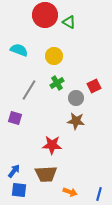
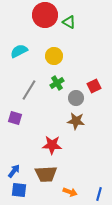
cyan semicircle: moved 1 px down; rotated 48 degrees counterclockwise
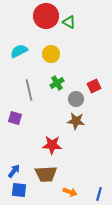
red circle: moved 1 px right, 1 px down
yellow circle: moved 3 px left, 2 px up
gray line: rotated 45 degrees counterclockwise
gray circle: moved 1 px down
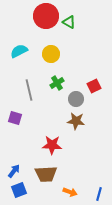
blue square: rotated 28 degrees counterclockwise
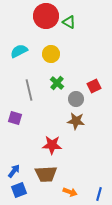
green cross: rotated 16 degrees counterclockwise
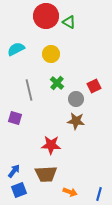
cyan semicircle: moved 3 px left, 2 px up
red star: moved 1 px left
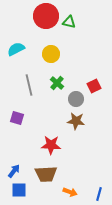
green triangle: rotated 16 degrees counterclockwise
gray line: moved 5 px up
purple square: moved 2 px right
blue square: rotated 21 degrees clockwise
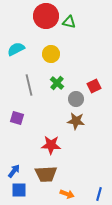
orange arrow: moved 3 px left, 2 px down
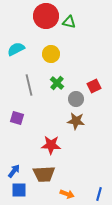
brown trapezoid: moved 2 px left
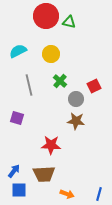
cyan semicircle: moved 2 px right, 2 px down
green cross: moved 3 px right, 2 px up
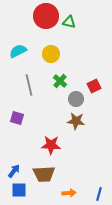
orange arrow: moved 2 px right, 1 px up; rotated 24 degrees counterclockwise
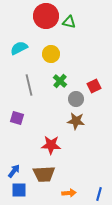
cyan semicircle: moved 1 px right, 3 px up
